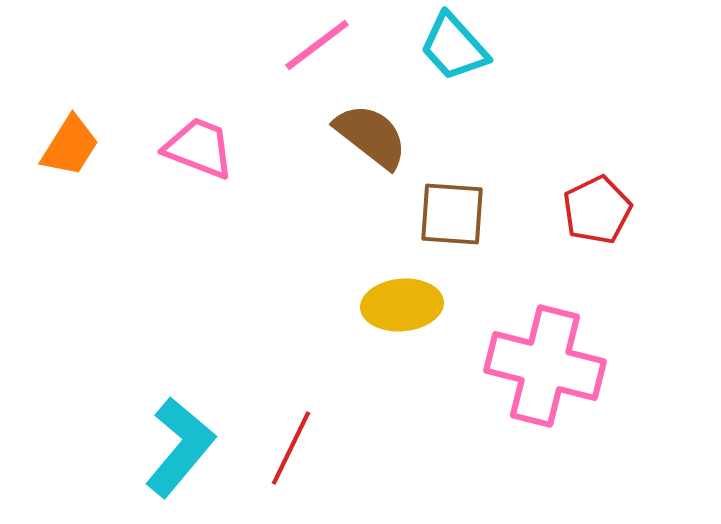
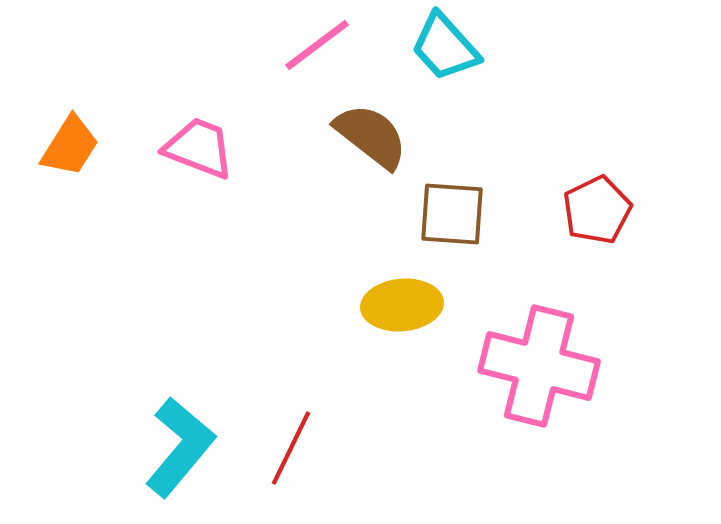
cyan trapezoid: moved 9 px left
pink cross: moved 6 px left
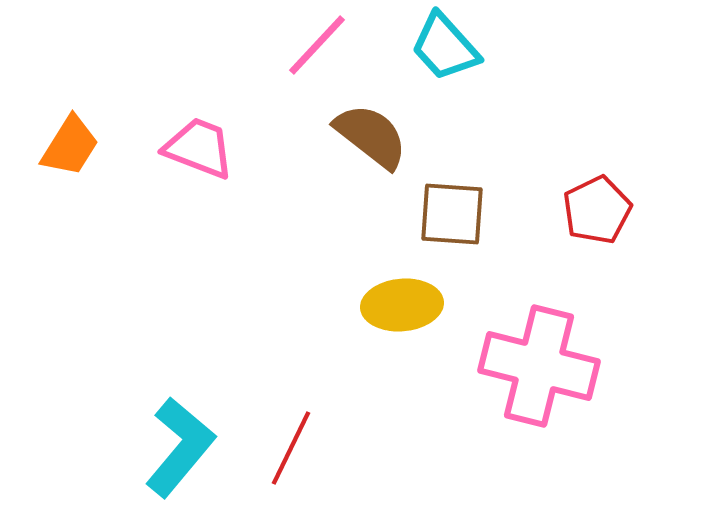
pink line: rotated 10 degrees counterclockwise
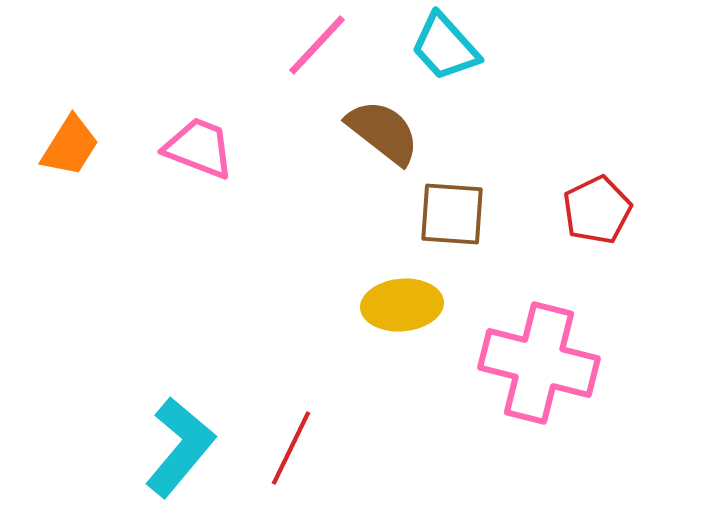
brown semicircle: moved 12 px right, 4 px up
pink cross: moved 3 px up
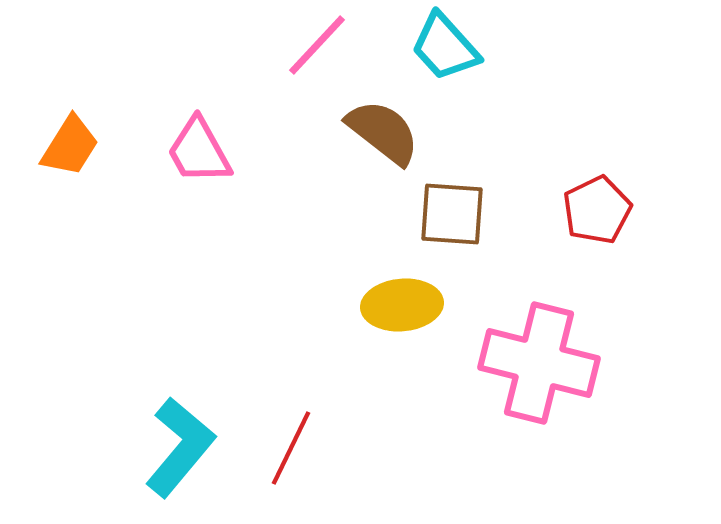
pink trapezoid: moved 3 px down; rotated 140 degrees counterclockwise
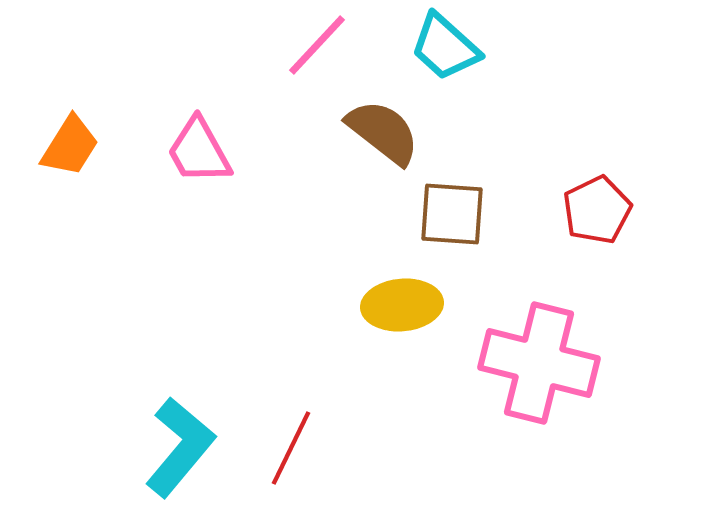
cyan trapezoid: rotated 6 degrees counterclockwise
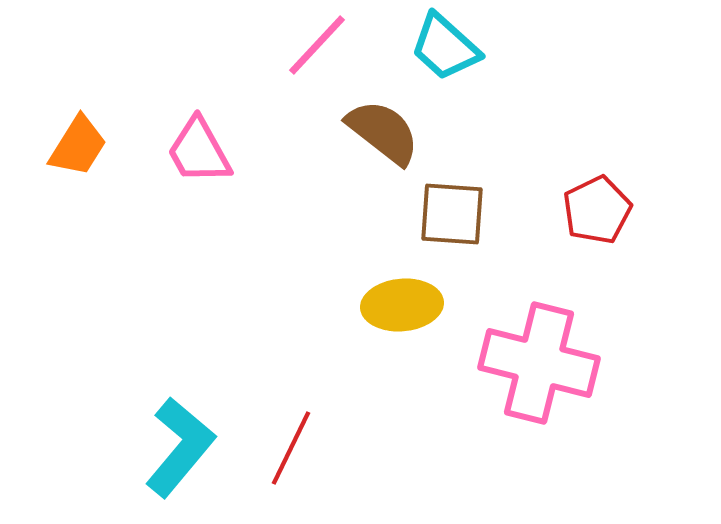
orange trapezoid: moved 8 px right
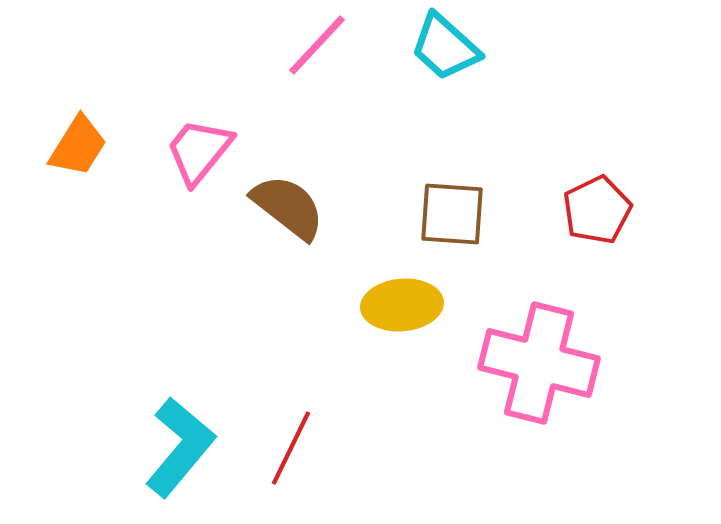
brown semicircle: moved 95 px left, 75 px down
pink trapezoid: rotated 68 degrees clockwise
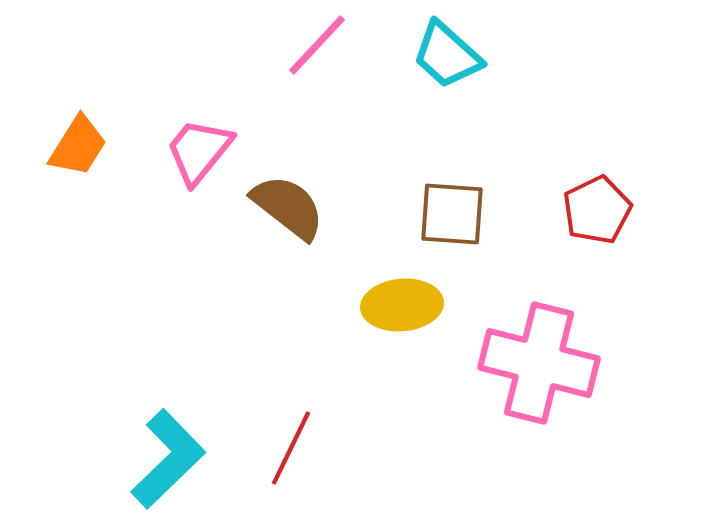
cyan trapezoid: moved 2 px right, 8 px down
cyan L-shape: moved 12 px left, 12 px down; rotated 6 degrees clockwise
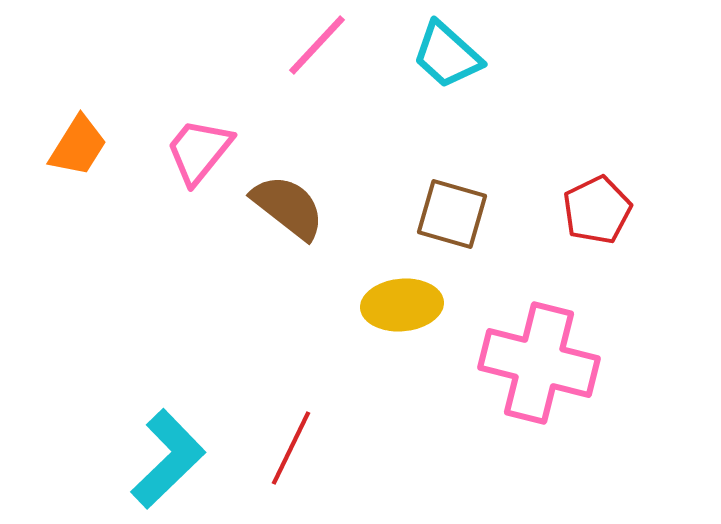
brown square: rotated 12 degrees clockwise
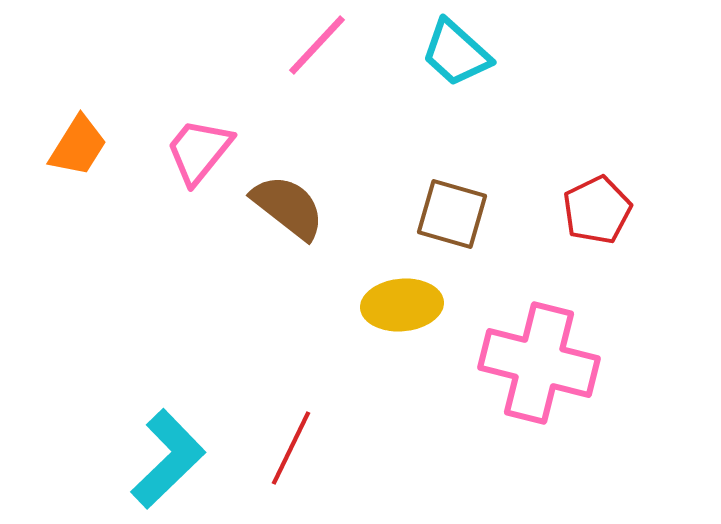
cyan trapezoid: moved 9 px right, 2 px up
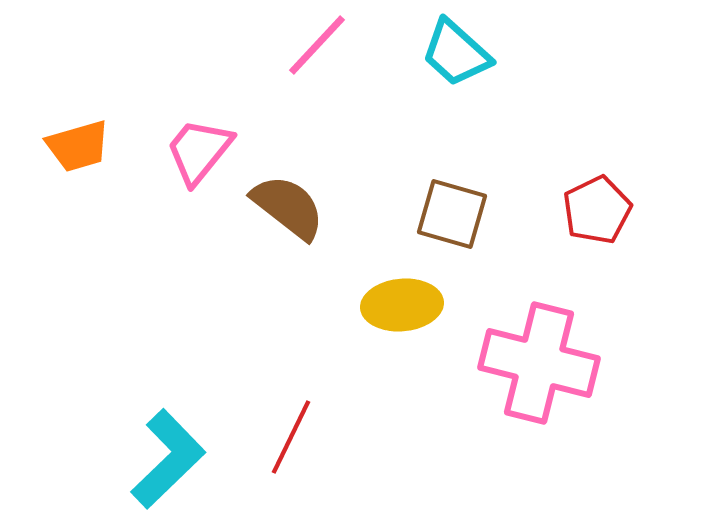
orange trapezoid: rotated 42 degrees clockwise
red line: moved 11 px up
